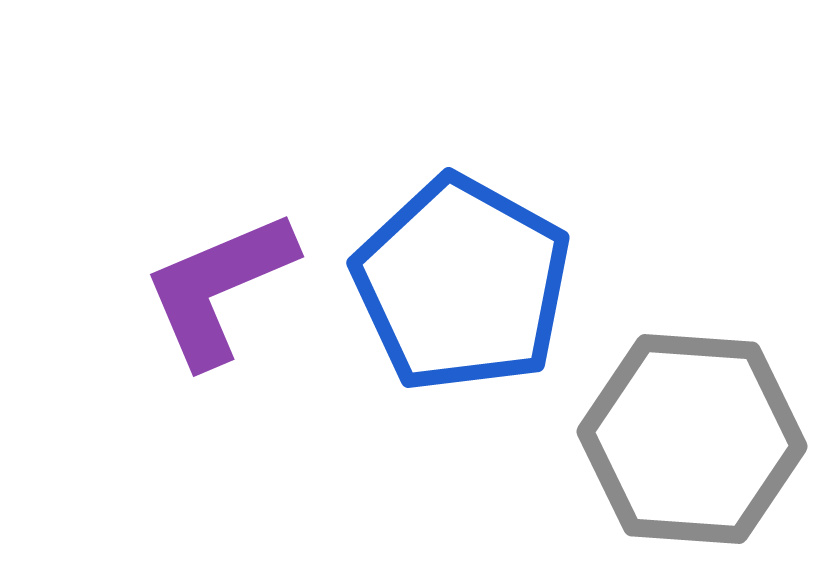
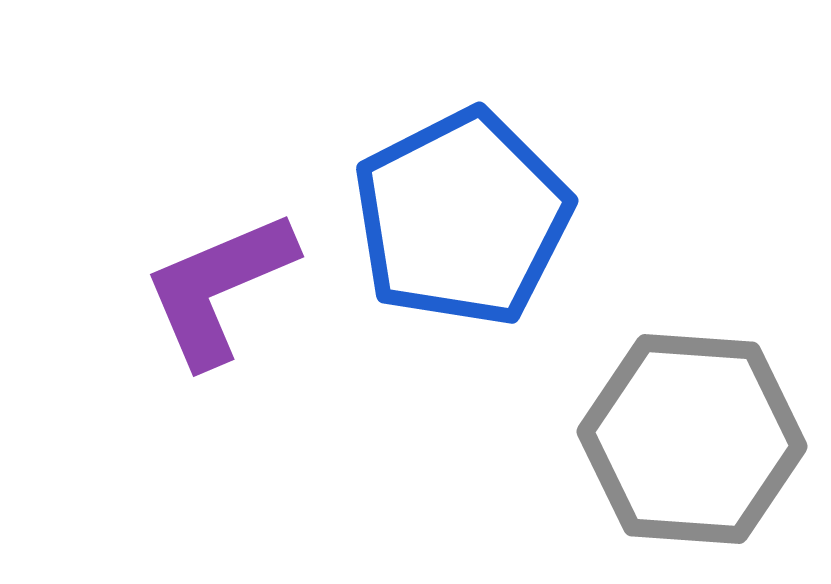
blue pentagon: moved 66 px up; rotated 16 degrees clockwise
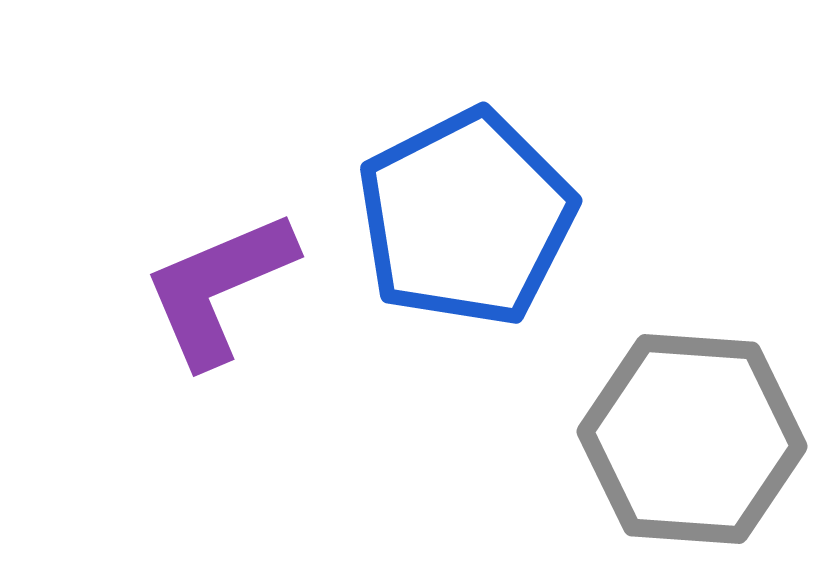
blue pentagon: moved 4 px right
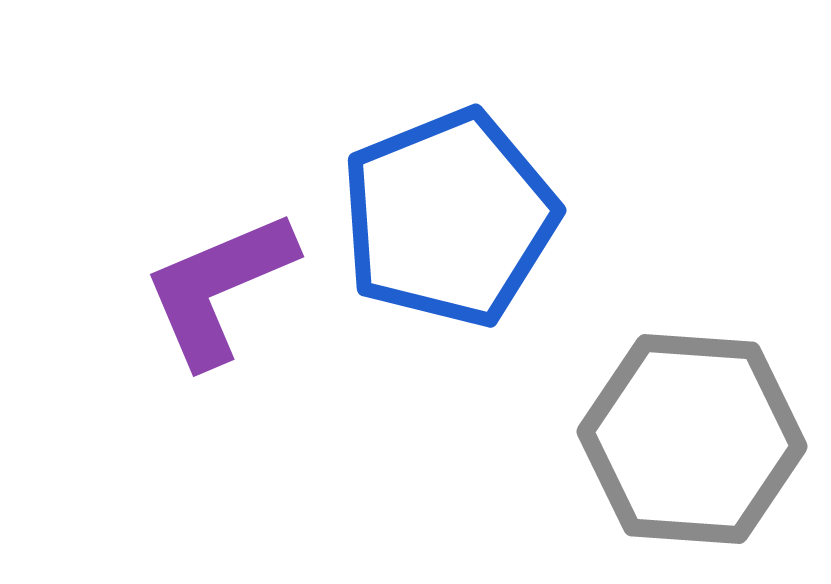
blue pentagon: moved 17 px left; rotated 5 degrees clockwise
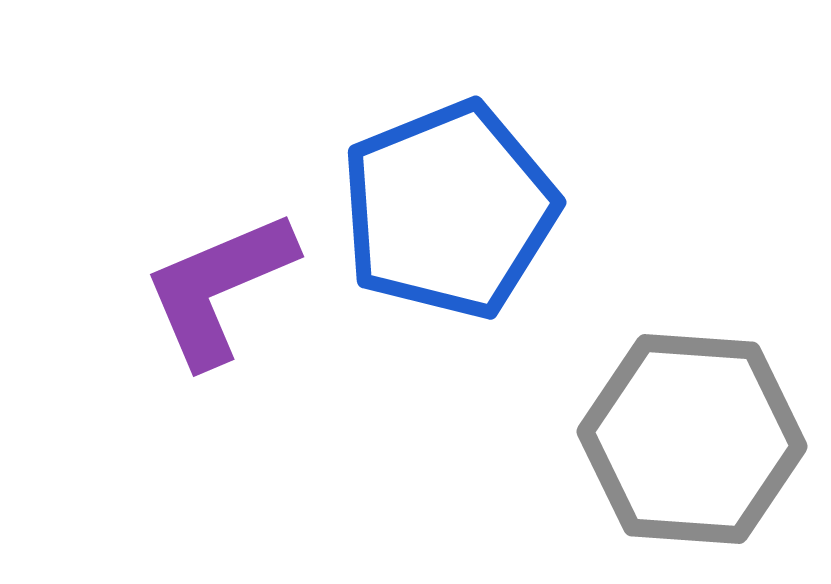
blue pentagon: moved 8 px up
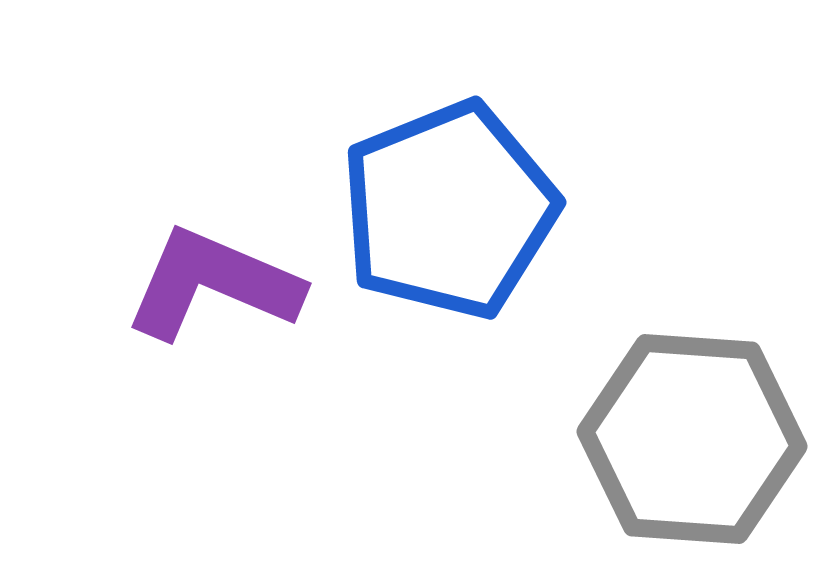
purple L-shape: moved 6 px left, 4 px up; rotated 46 degrees clockwise
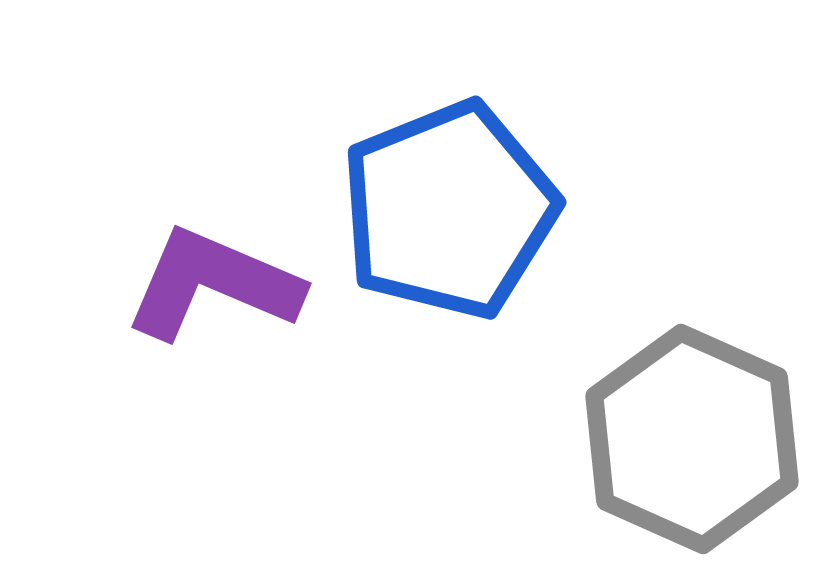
gray hexagon: rotated 20 degrees clockwise
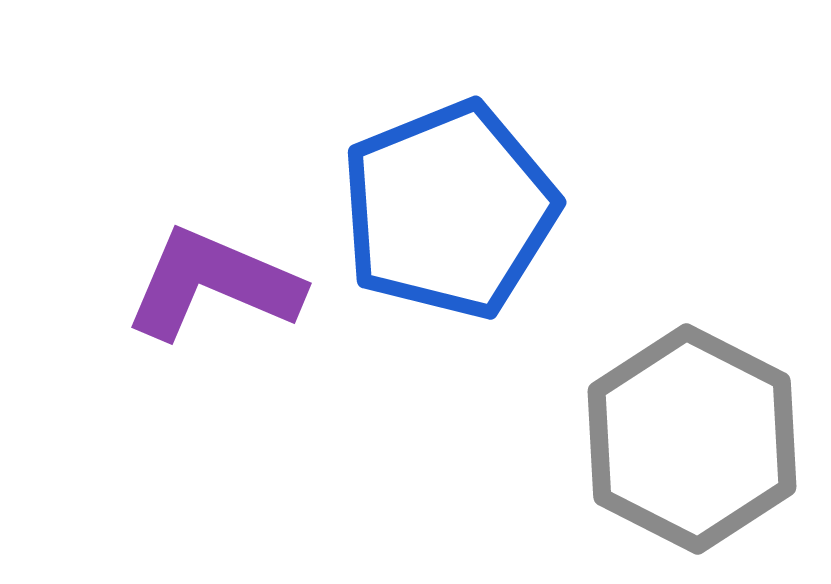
gray hexagon: rotated 3 degrees clockwise
